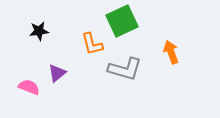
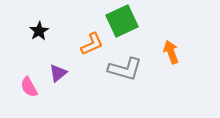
black star: rotated 24 degrees counterclockwise
orange L-shape: rotated 100 degrees counterclockwise
purple triangle: moved 1 px right
pink semicircle: rotated 140 degrees counterclockwise
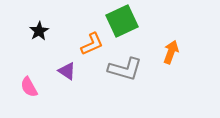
orange arrow: rotated 40 degrees clockwise
purple triangle: moved 9 px right, 2 px up; rotated 48 degrees counterclockwise
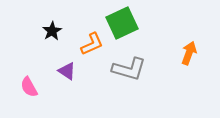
green square: moved 2 px down
black star: moved 13 px right
orange arrow: moved 18 px right, 1 px down
gray L-shape: moved 4 px right
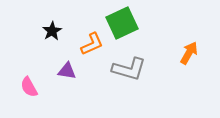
orange arrow: rotated 10 degrees clockwise
purple triangle: rotated 24 degrees counterclockwise
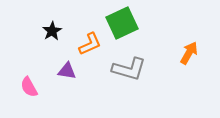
orange L-shape: moved 2 px left
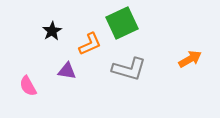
orange arrow: moved 1 px right, 6 px down; rotated 30 degrees clockwise
pink semicircle: moved 1 px left, 1 px up
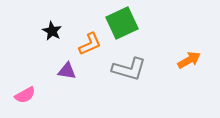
black star: rotated 12 degrees counterclockwise
orange arrow: moved 1 px left, 1 px down
pink semicircle: moved 3 px left, 9 px down; rotated 90 degrees counterclockwise
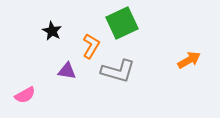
orange L-shape: moved 1 px right, 2 px down; rotated 35 degrees counterclockwise
gray L-shape: moved 11 px left, 2 px down
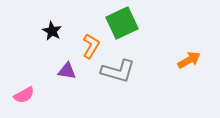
pink semicircle: moved 1 px left
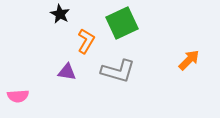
black star: moved 8 px right, 17 px up
orange L-shape: moved 5 px left, 5 px up
orange arrow: rotated 15 degrees counterclockwise
purple triangle: moved 1 px down
pink semicircle: moved 6 px left, 1 px down; rotated 25 degrees clockwise
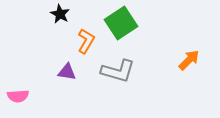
green square: moved 1 px left; rotated 8 degrees counterclockwise
